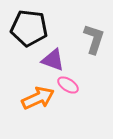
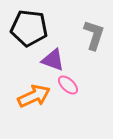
gray L-shape: moved 4 px up
pink ellipse: rotated 10 degrees clockwise
orange arrow: moved 4 px left, 2 px up
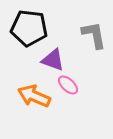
gray L-shape: rotated 28 degrees counterclockwise
orange arrow: rotated 132 degrees counterclockwise
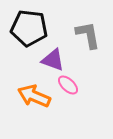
gray L-shape: moved 6 px left
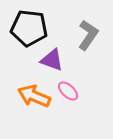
gray L-shape: rotated 44 degrees clockwise
purple triangle: moved 1 px left
pink ellipse: moved 6 px down
